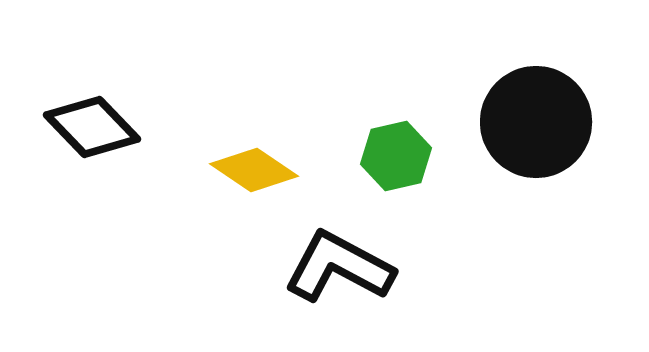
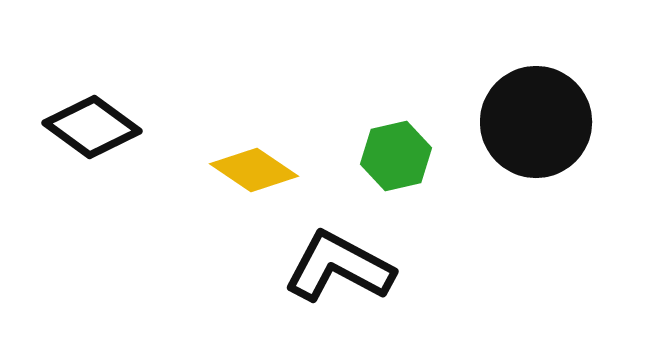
black diamond: rotated 10 degrees counterclockwise
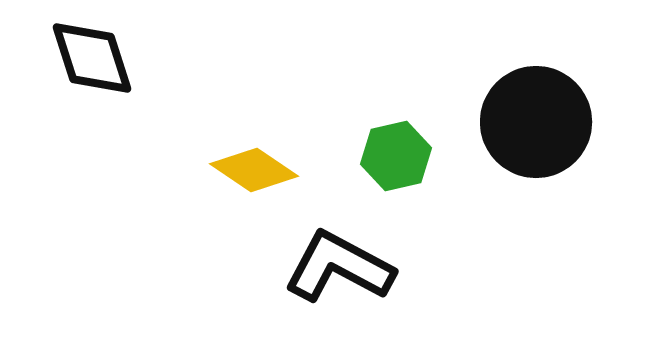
black diamond: moved 69 px up; rotated 36 degrees clockwise
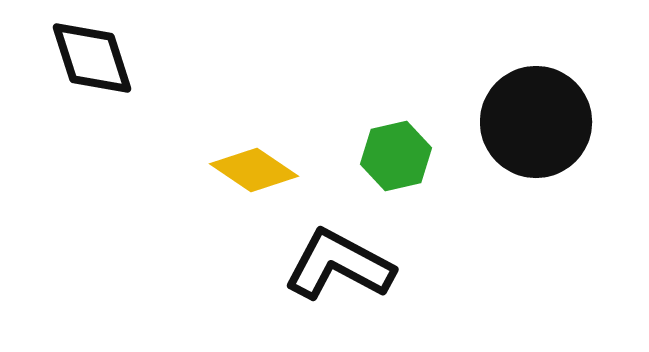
black L-shape: moved 2 px up
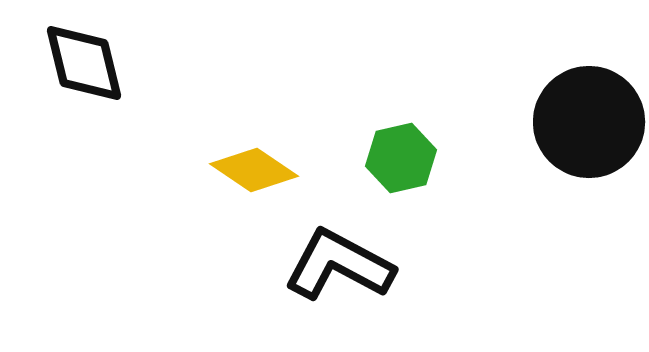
black diamond: moved 8 px left, 5 px down; rotated 4 degrees clockwise
black circle: moved 53 px right
green hexagon: moved 5 px right, 2 px down
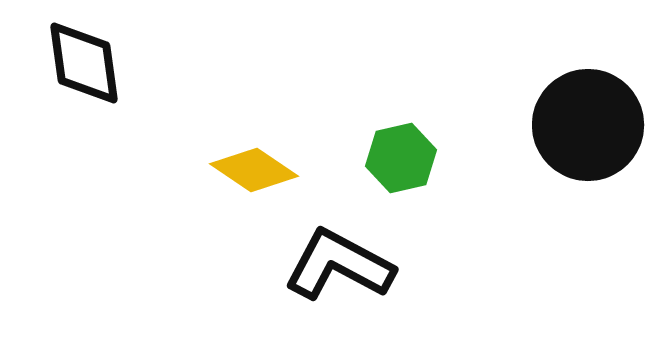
black diamond: rotated 6 degrees clockwise
black circle: moved 1 px left, 3 px down
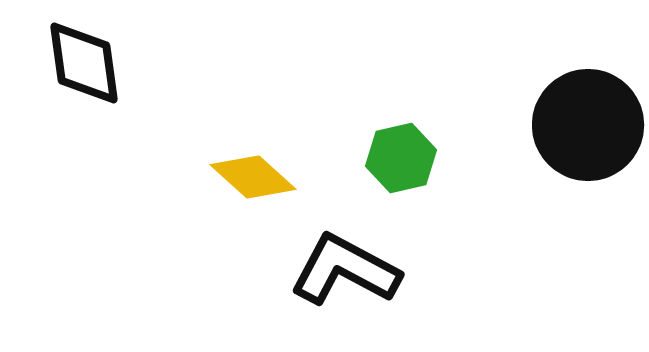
yellow diamond: moved 1 px left, 7 px down; rotated 8 degrees clockwise
black L-shape: moved 6 px right, 5 px down
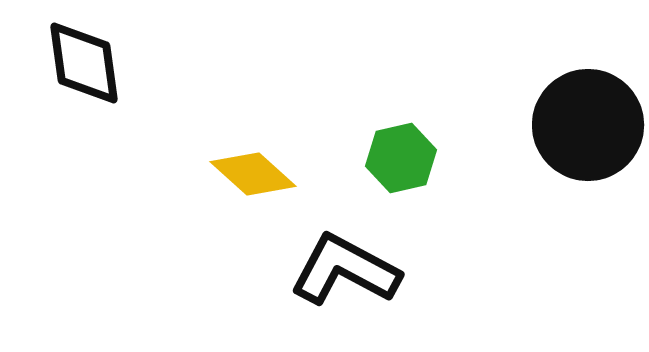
yellow diamond: moved 3 px up
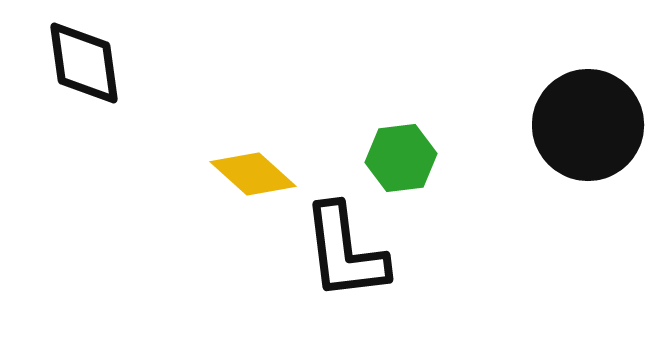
green hexagon: rotated 6 degrees clockwise
black L-shape: moved 18 px up; rotated 125 degrees counterclockwise
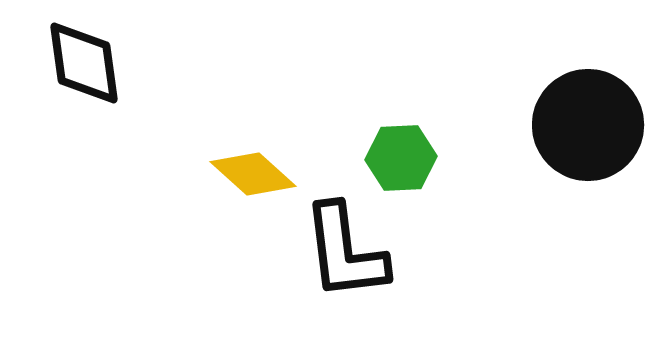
green hexagon: rotated 4 degrees clockwise
